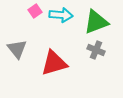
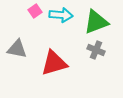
gray triangle: rotated 40 degrees counterclockwise
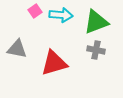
gray cross: rotated 12 degrees counterclockwise
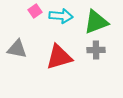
cyan arrow: moved 1 px down
gray cross: rotated 12 degrees counterclockwise
red triangle: moved 5 px right, 6 px up
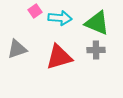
cyan arrow: moved 1 px left, 2 px down
green triangle: moved 1 px right, 1 px down; rotated 44 degrees clockwise
gray triangle: rotated 30 degrees counterclockwise
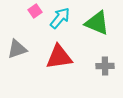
cyan arrow: rotated 55 degrees counterclockwise
gray cross: moved 9 px right, 16 px down
red triangle: rotated 8 degrees clockwise
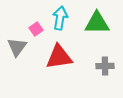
pink square: moved 1 px right, 18 px down
cyan arrow: rotated 30 degrees counterclockwise
green triangle: rotated 24 degrees counterclockwise
gray triangle: moved 2 px up; rotated 35 degrees counterclockwise
